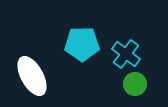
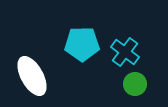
cyan cross: moved 1 px left, 2 px up
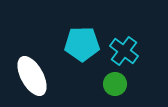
cyan cross: moved 1 px left, 1 px up
green circle: moved 20 px left
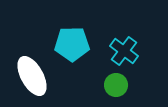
cyan pentagon: moved 10 px left
green circle: moved 1 px right, 1 px down
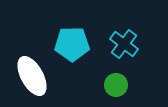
cyan cross: moved 7 px up
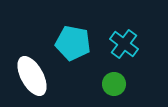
cyan pentagon: moved 1 px right, 1 px up; rotated 12 degrees clockwise
green circle: moved 2 px left, 1 px up
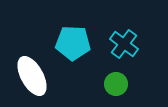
cyan pentagon: rotated 8 degrees counterclockwise
green circle: moved 2 px right
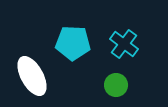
green circle: moved 1 px down
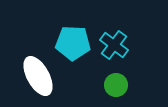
cyan cross: moved 10 px left, 1 px down
white ellipse: moved 6 px right
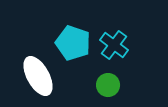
cyan pentagon: rotated 16 degrees clockwise
green circle: moved 8 px left
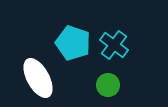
white ellipse: moved 2 px down
